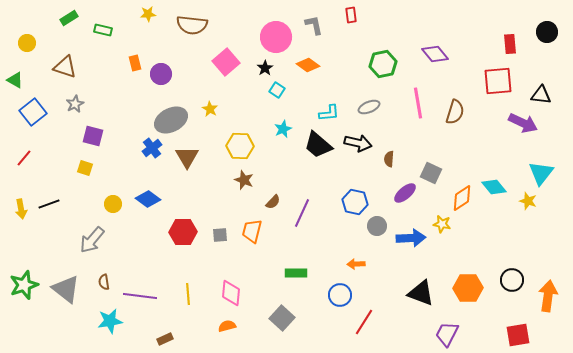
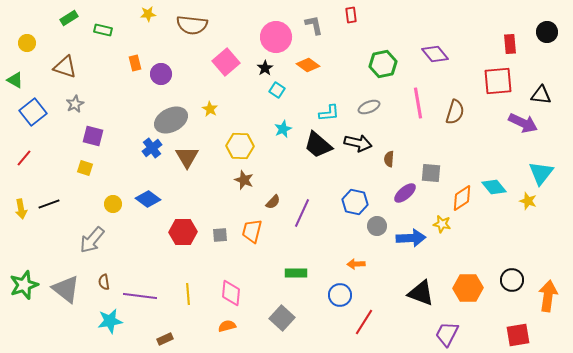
gray square at (431, 173): rotated 20 degrees counterclockwise
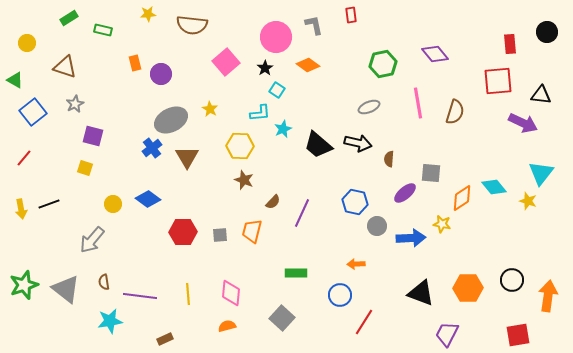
cyan L-shape at (329, 113): moved 69 px left
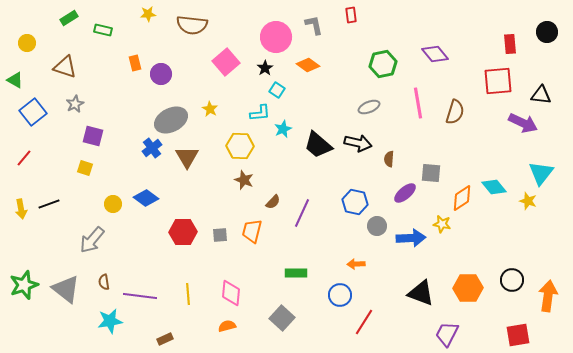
blue diamond at (148, 199): moved 2 px left, 1 px up
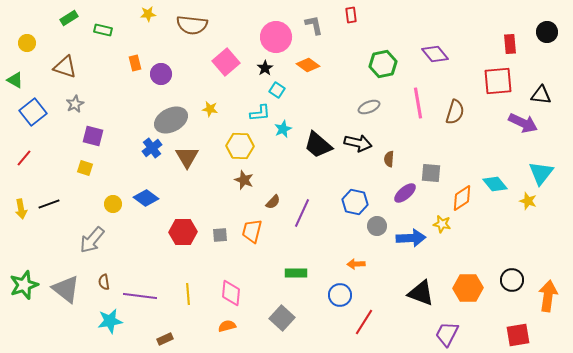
yellow star at (210, 109): rotated 21 degrees counterclockwise
cyan diamond at (494, 187): moved 1 px right, 3 px up
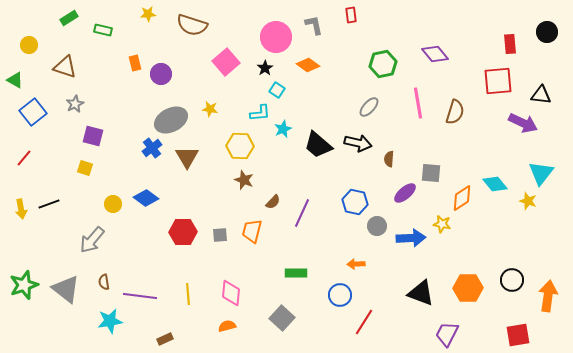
brown semicircle at (192, 25): rotated 12 degrees clockwise
yellow circle at (27, 43): moved 2 px right, 2 px down
gray ellipse at (369, 107): rotated 25 degrees counterclockwise
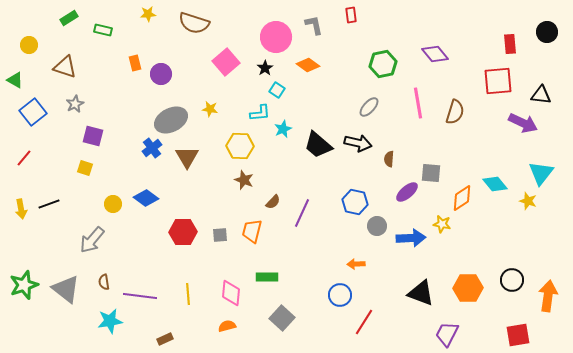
brown semicircle at (192, 25): moved 2 px right, 2 px up
purple ellipse at (405, 193): moved 2 px right, 1 px up
green rectangle at (296, 273): moved 29 px left, 4 px down
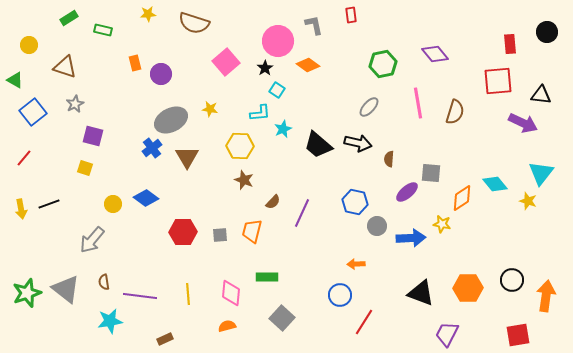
pink circle at (276, 37): moved 2 px right, 4 px down
green star at (24, 285): moved 3 px right, 8 px down
orange arrow at (548, 296): moved 2 px left
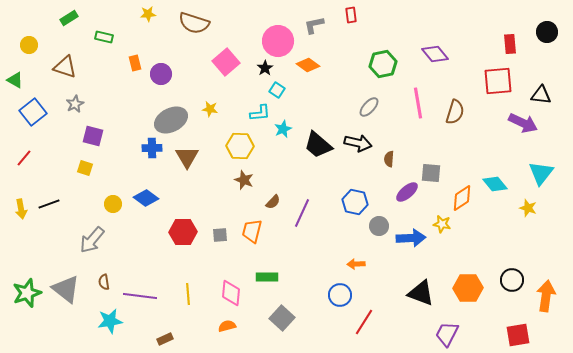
gray L-shape at (314, 25): rotated 90 degrees counterclockwise
green rectangle at (103, 30): moved 1 px right, 7 px down
blue cross at (152, 148): rotated 36 degrees clockwise
yellow star at (528, 201): moved 7 px down
gray circle at (377, 226): moved 2 px right
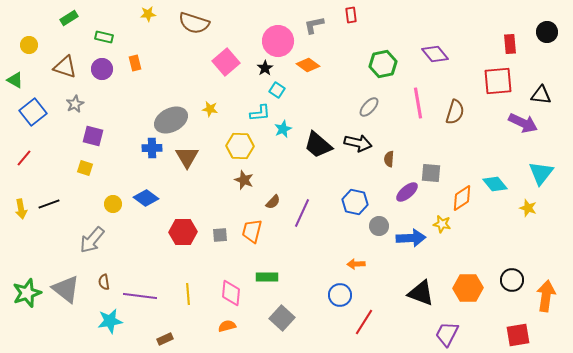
purple circle at (161, 74): moved 59 px left, 5 px up
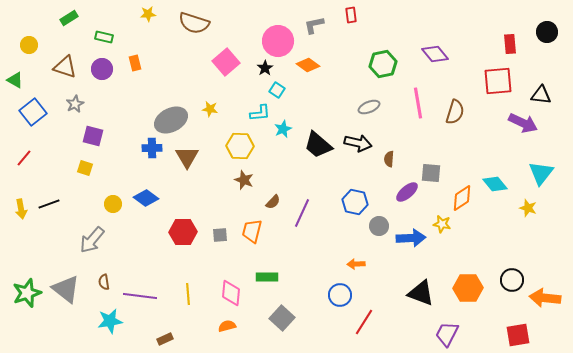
gray ellipse at (369, 107): rotated 25 degrees clockwise
orange arrow at (546, 296): moved 1 px left, 2 px down; rotated 92 degrees counterclockwise
